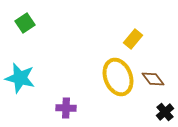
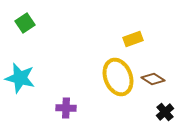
yellow rectangle: rotated 30 degrees clockwise
brown diamond: rotated 20 degrees counterclockwise
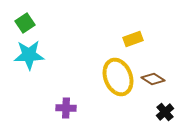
cyan star: moved 9 px right, 23 px up; rotated 16 degrees counterclockwise
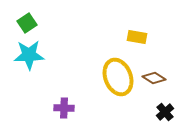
green square: moved 2 px right
yellow rectangle: moved 4 px right, 2 px up; rotated 30 degrees clockwise
brown diamond: moved 1 px right, 1 px up
purple cross: moved 2 px left
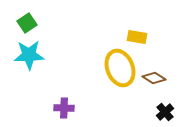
yellow ellipse: moved 2 px right, 9 px up
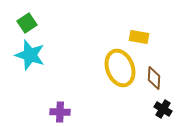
yellow rectangle: moved 2 px right
cyan star: moved 1 px right; rotated 20 degrees clockwise
brown diamond: rotated 60 degrees clockwise
purple cross: moved 4 px left, 4 px down
black cross: moved 2 px left, 3 px up; rotated 18 degrees counterclockwise
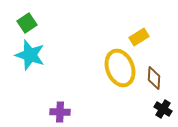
yellow rectangle: rotated 42 degrees counterclockwise
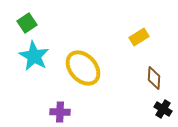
cyan star: moved 4 px right, 1 px down; rotated 12 degrees clockwise
yellow ellipse: moved 37 px left; rotated 21 degrees counterclockwise
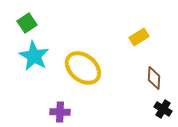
yellow ellipse: rotated 9 degrees counterclockwise
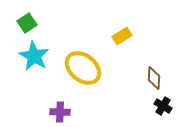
yellow rectangle: moved 17 px left, 1 px up
black cross: moved 3 px up
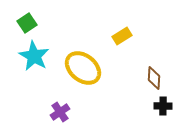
black cross: rotated 30 degrees counterclockwise
purple cross: rotated 36 degrees counterclockwise
